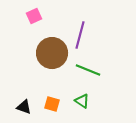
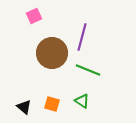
purple line: moved 2 px right, 2 px down
black triangle: rotated 21 degrees clockwise
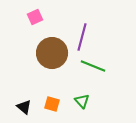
pink square: moved 1 px right, 1 px down
green line: moved 5 px right, 4 px up
green triangle: rotated 14 degrees clockwise
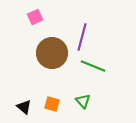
green triangle: moved 1 px right
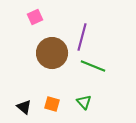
green triangle: moved 1 px right, 1 px down
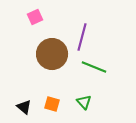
brown circle: moved 1 px down
green line: moved 1 px right, 1 px down
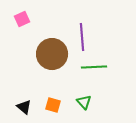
pink square: moved 13 px left, 2 px down
purple line: rotated 20 degrees counterclockwise
green line: rotated 25 degrees counterclockwise
orange square: moved 1 px right, 1 px down
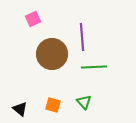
pink square: moved 11 px right
black triangle: moved 4 px left, 2 px down
